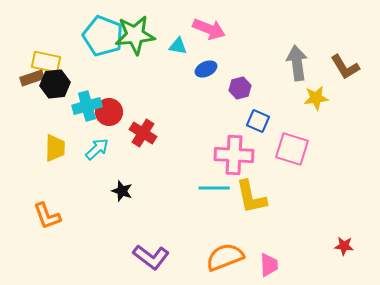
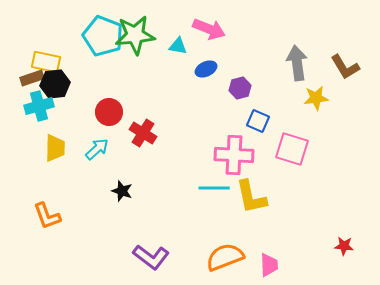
cyan cross: moved 48 px left
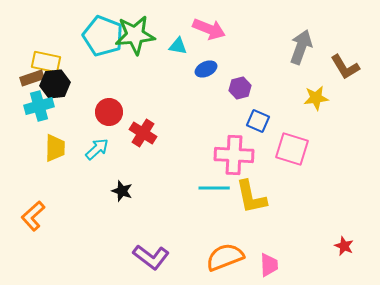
gray arrow: moved 4 px right, 16 px up; rotated 28 degrees clockwise
orange L-shape: moved 14 px left; rotated 68 degrees clockwise
red star: rotated 18 degrees clockwise
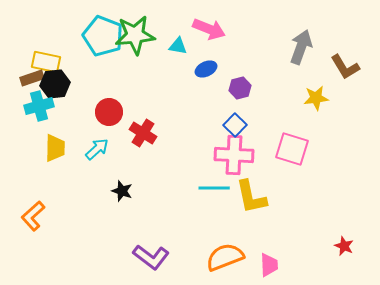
blue square: moved 23 px left, 4 px down; rotated 20 degrees clockwise
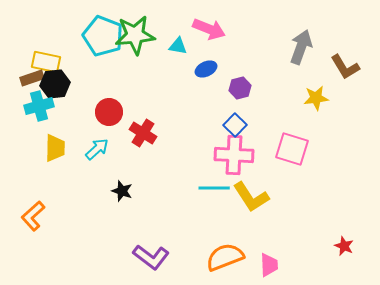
yellow L-shape: rotated 21 degrees counterclockwise
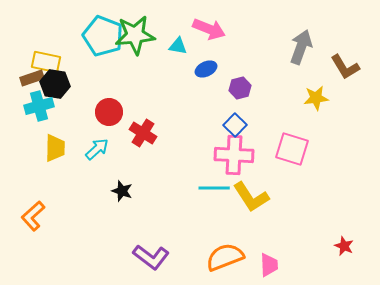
black hexagon: rotated 16 degrees clockwise
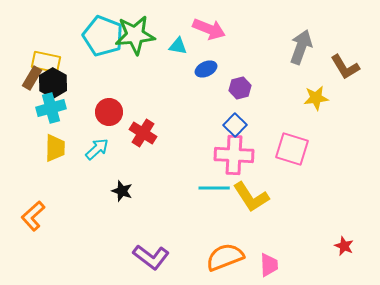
brown rectangle: rotated 40 degrees counterclockwise
black hexagon: moved 2 px left, 1 px up; rotated 20 degrees clockwise
cyan cross: moved 12 px right, 2 px down
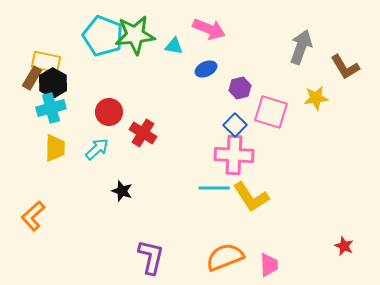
cyan triangle: moved 4 px left
pink square: moved 21 px left, 37 px up
purple L-shape: rotated 114 degrees counterclockwise
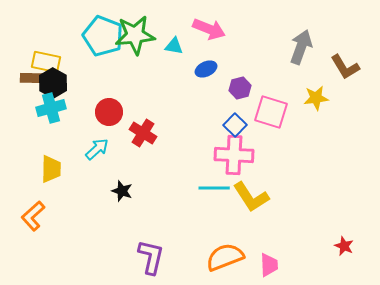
brown rectangle: rotated 60 degrees clockwise
yellow trapezoid: moved 4 px left, 21 px down
